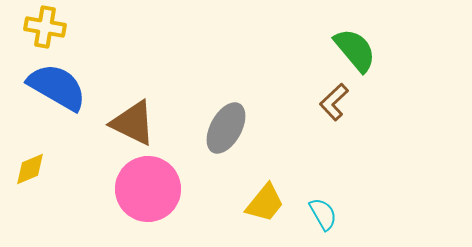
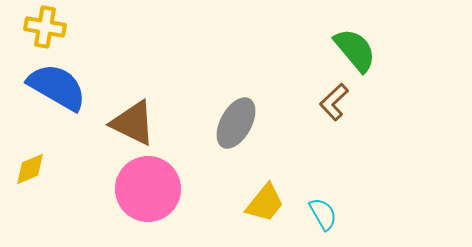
gray ellipse: moved 10 px right, 5 px up
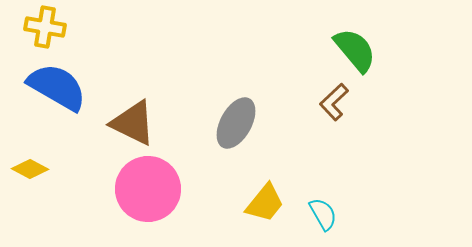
yellow diamond: rotated 51 degrees clockwise
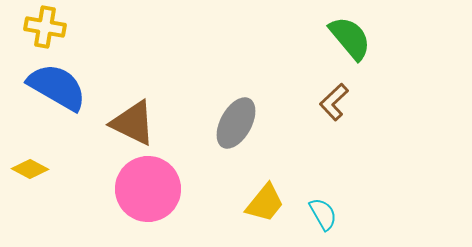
green semicircle: moved 5 px left, 12 px up
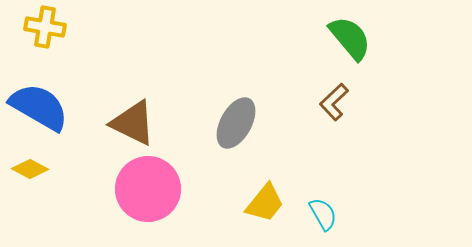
blue semicircle: moved 18 px left, 20 px down
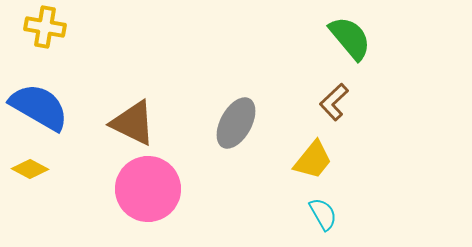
yellow trapezoid: moved 48 px right, 43 px up
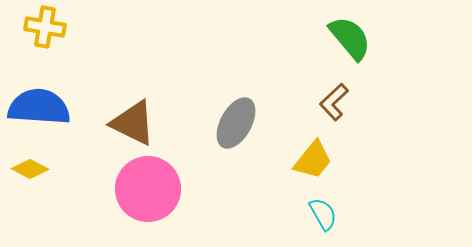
blue semicircle: rotated 26 degrees counterclockwise
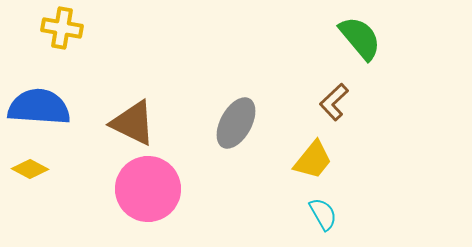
yellow cross: moved 17 px right, 1 px down
green semicircle: moved 10 px right
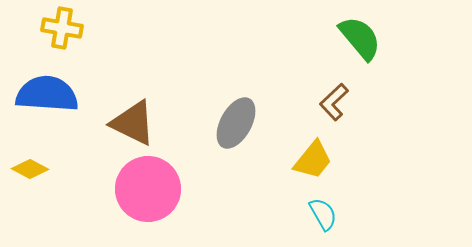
blue semicircle: moved 8 px right, 13 px up
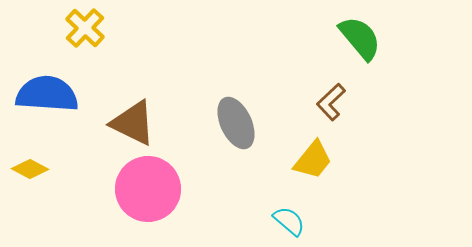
yellow cross: moved 23 px right; rotated 33 degrees clockwise
brown L-shape: moved 3 px left
gray ellipse: rotated 54 degrees counterclockwise
cyan semicircle: moved 34 px left, 7 px down; rotated 20 degrees counterclockwise
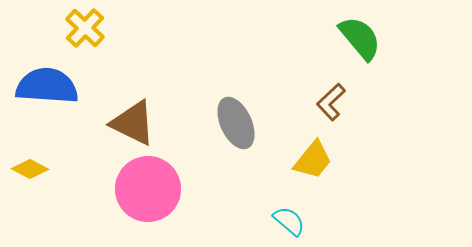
blue semicircle: moved 8 px up
